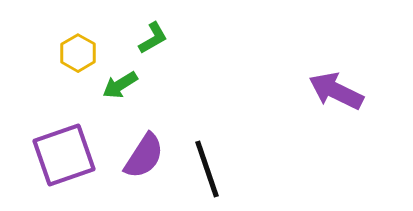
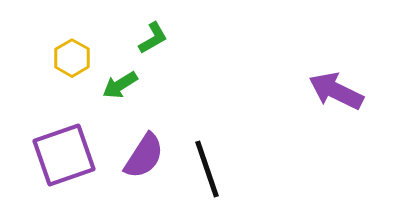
yellow hexagon: moved 6 px left, 5 px down
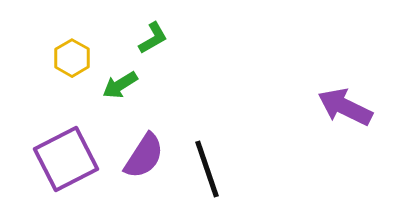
purple arrow: moved 9 px right, 16 px down
purple square: moved 2 px right, 4 px down; rotated 8 degrees counterclockwise
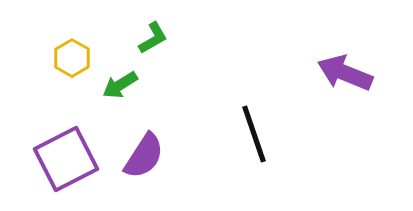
purple arrow: moved 34 px up; rotated 4 degrees counterclockwise
black line: moved 47 px right, 35 px up
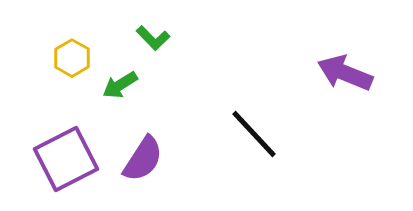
green L-shape: rotated 76 degrees clockwise
black line: rotated 24 degrees counterclockwise
purple semicircle: moved 1 px left, 3 px down
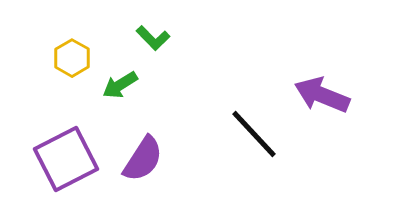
purple arrow: moved 23 px left, 22 px down
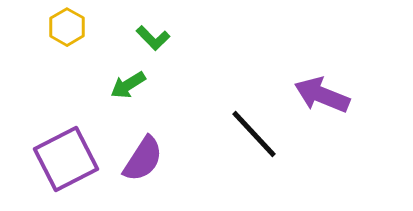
yellow hexagon: moved 5 px left, 31 px up
green arrow: moved 8 px right
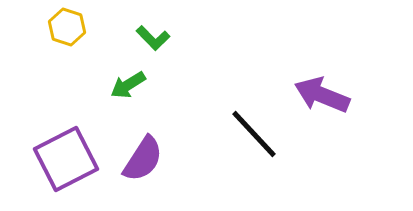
yellow hexagon: rotated 12 degrees counterclockwise
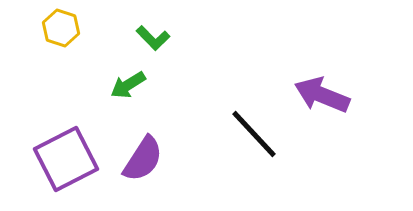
yellow hexagon: moved 6 px left, 1 px down
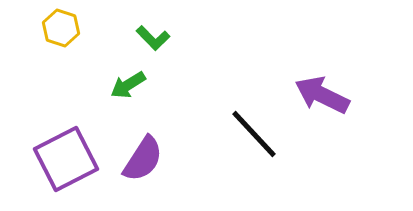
purple arrow: rotated 4 degrees clockwise
